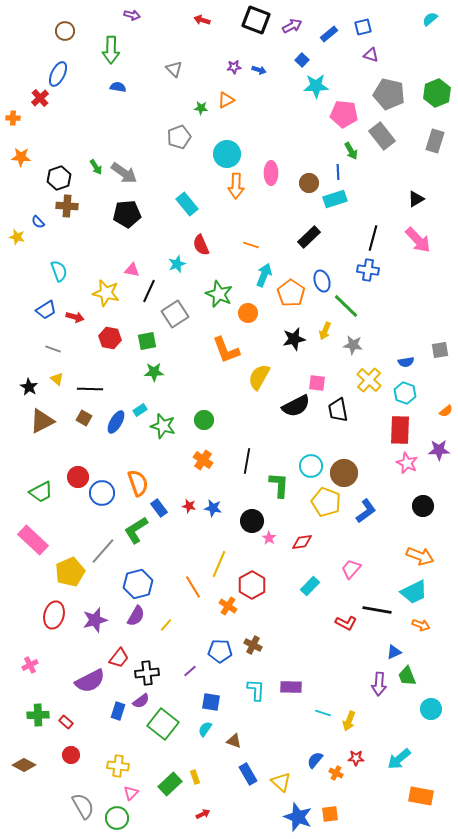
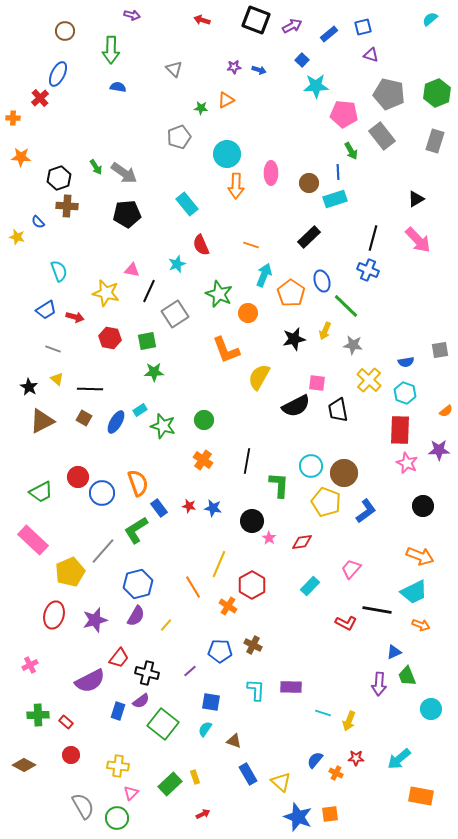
blue cross at (368, 270): rotated 15 degrees clockwise
black cross at (147, 673): rotated 20 degrees clockwise
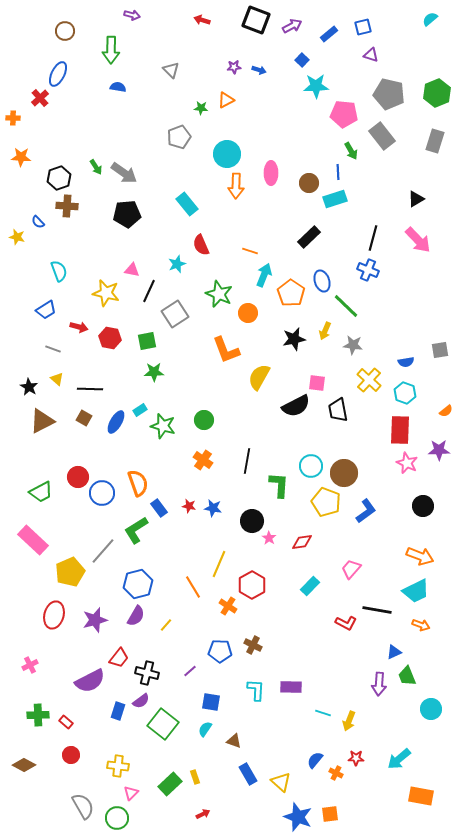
gray triangle at (174, 69): moved 3 px left, 1 px down
orange line at (251, 245): moved 1 px left, 6 px down
red arrow at (75, 317): moved 4 px right, 10 px down
cyan trapezoid at (414, 592): moved 2 px right, 1 px up
